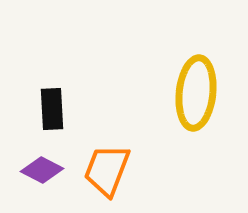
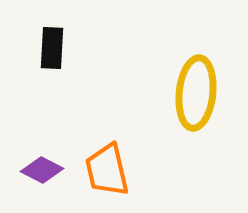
black rectangle: moved 61 px up; rotated 6 degrees clockwise
orange trapezoid: rotated 34 degrees counterclockwise
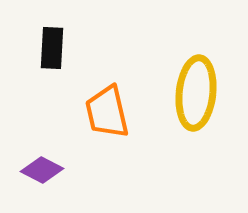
orange trapezoid: moved 58 px up
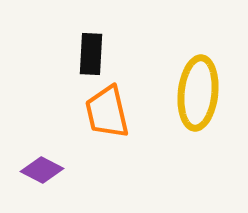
black rectangle: moved 39 px right, 6 px down
yellow ellipse: moved 2 px right
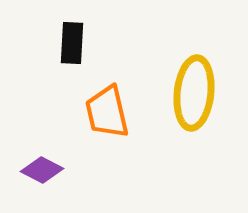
black rectangle: moved 19 px left, 11 px up
yellow ellipse: moved 4 px left
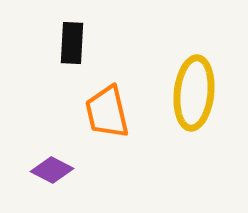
purple diamond: moved 10 px right
